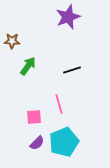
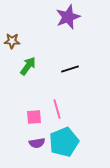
black line: moved 2 px left, 1 px up
pink line: moved 2 px left, 5 px down
purple semicircle: rotated 35 degrees clockwise
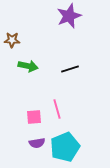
purple star: moved 1 px right, 1 px up
brown star: moved 1 px up
green arrow: rotated 66 degrees clockwise
cyan pentagon: moved 1 px right, 5 px down
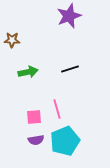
green arrow: moved 6 px down; rotated 24 degrees counterclockwise
purple semicircle: moved 1 px left, 3 px up
cyan pentagon: moved 6 px up
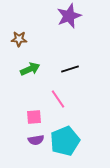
brown star: moved 7 px right, 1 px up
green arrow: moved 2 px right, 3 px up; rotated 12 degrees counterclockwise
pink line: moved 1 px right, 10 px up; rotated 18 degrees counterclockwise
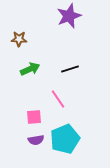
cyan pentagon: moved 2 px up
